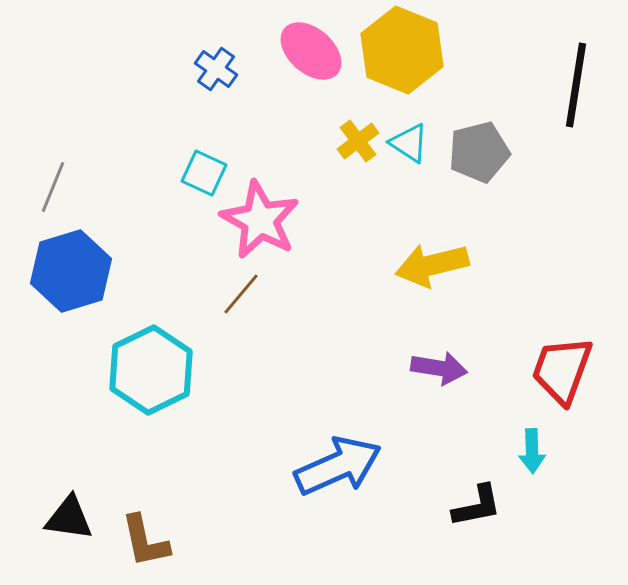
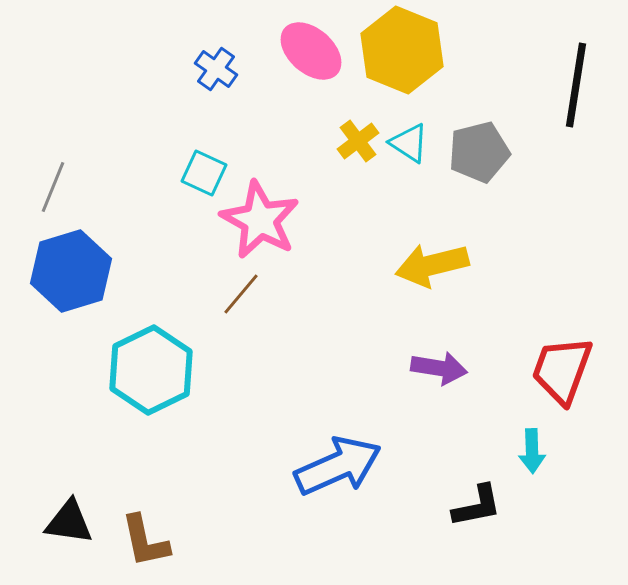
black triangle: moved 4 px down
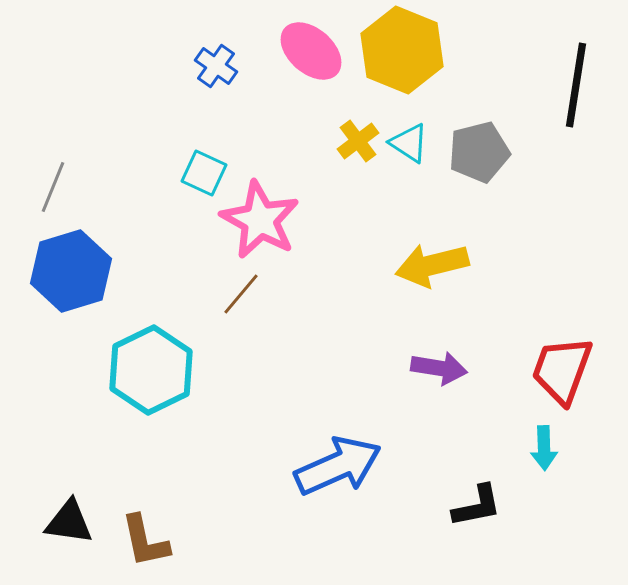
blue cross: moved 3 px up
cyan arrow: moved 12 px right, 3 px up
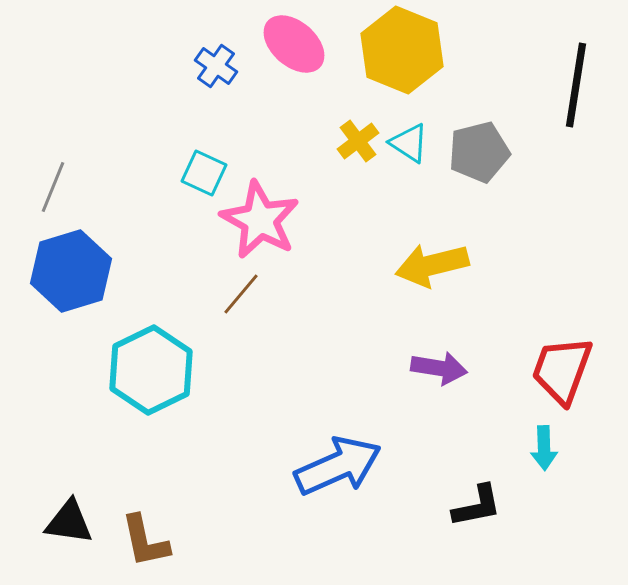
pink ellipse: moved 17 px left, 7 px up
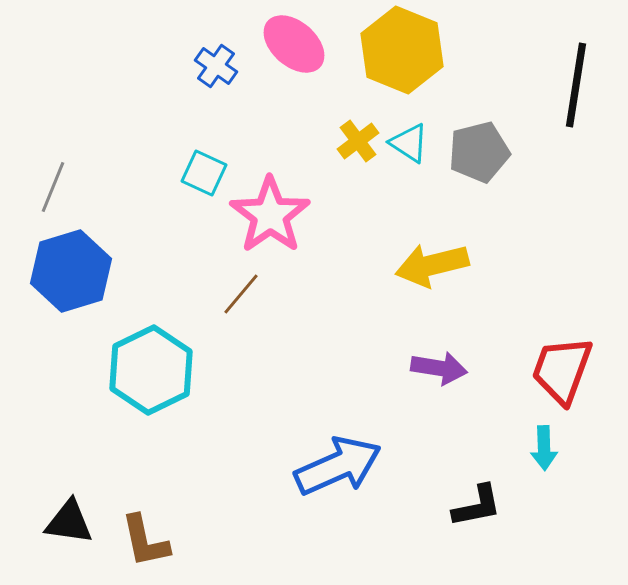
pink star: moved 10 px right, 5 px up; rotated 8 degrees clockwise
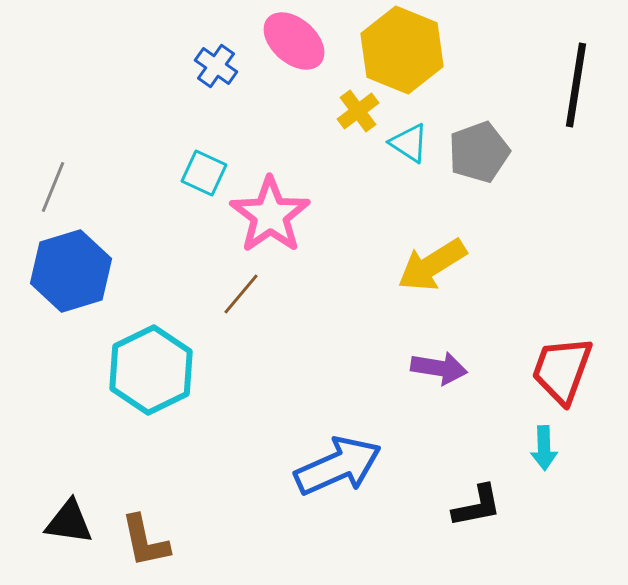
pink ellipse: moved 3 px up
yellow cross: moved 30 px up
gray pentagon: rotated 6 degrees counterclockwise
yellow arrow: rotated 18 degrees counterclockwise
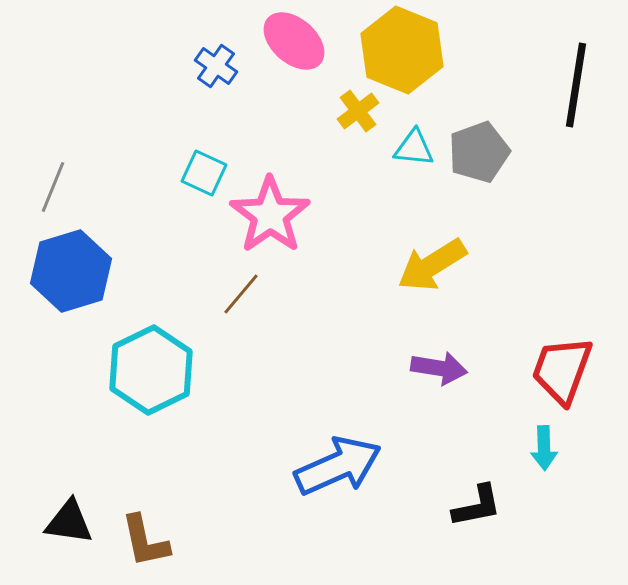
cyan triangle: moved 5 px right, 5 px down; rotated 27 degrees counterclockwise
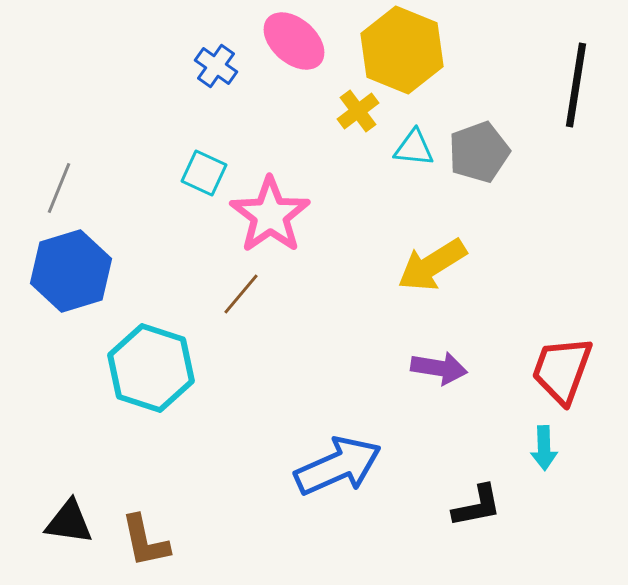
gray line: moved 6 px right, 1 px down
cyan hexagon: moved 2 px up; rotated 16 degrees counterclockwise
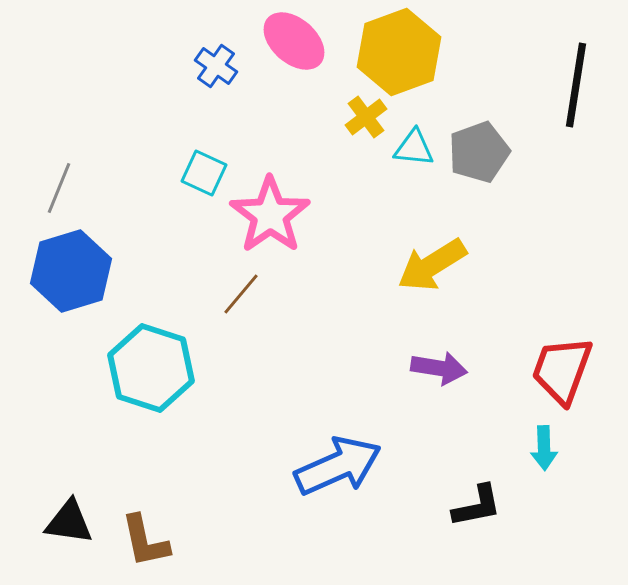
yellow hexagon: moved 3 px left, 2 px down; rotated 18 degrees clockwise
yellow cross: moved 8 px right, 6 px down
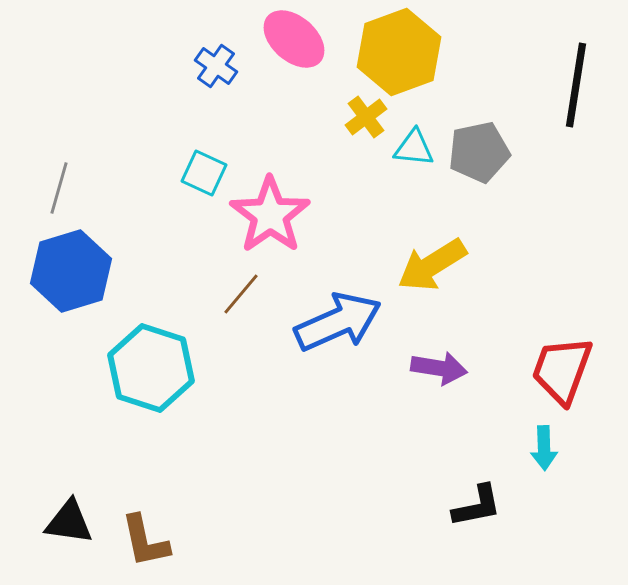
pink ellipse: moved 2 px up
gray pentagon: rotated 8 degrees clockwise
gray line: rotated 6 degrees counterclockwise
blue arrow: moved 144 px up
